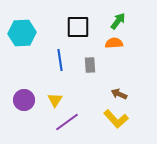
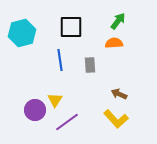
black square: moved 7 px left
cyan hexagon: rotated 12 degrees counterclockwise
purple circle: moved 11 px right, 10 px down
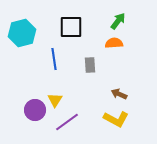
blue line: moved 6 px left, 1 px up
yellow L-shape: rotated 20 degrees counterclockwise
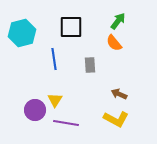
orange semicircle: rotated 126 degrees counterclockwise
purple line: moved 1 px left, 1 px down; rotated 45 degrees clockwise
